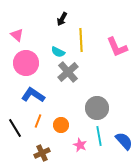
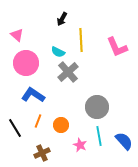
gray circle: moved 1 px up
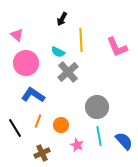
pink star: moved 3 px left
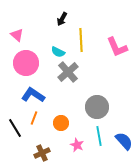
orange line: moved 4 px left, 3 px up
orange circle: moved 2 px up
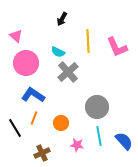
pink triangle: moved 1 px left, 1 px down
yellow line: moved 7 px right, 1 px down
pink star: rotated 16 degrees counterclockwise
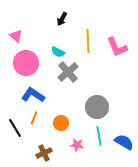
blue semicircle: moved 1 px down; rotated 18 degrees counterclockwise
brown cross: moved 2 px right
